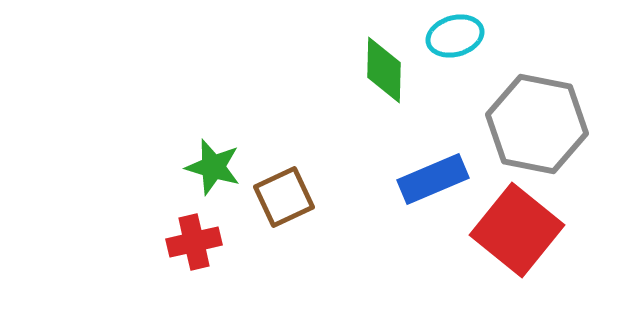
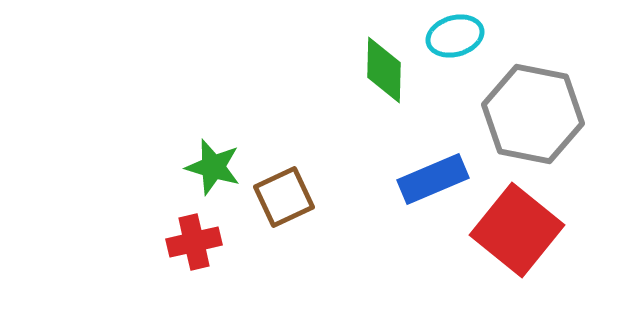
gray hexagon: moved 4 px left, 10 px up
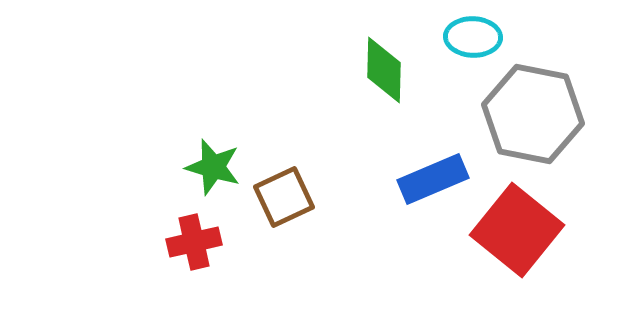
cyan ellipse: moved 18 px right, 1 px down; rotated 18 degrees clockwise
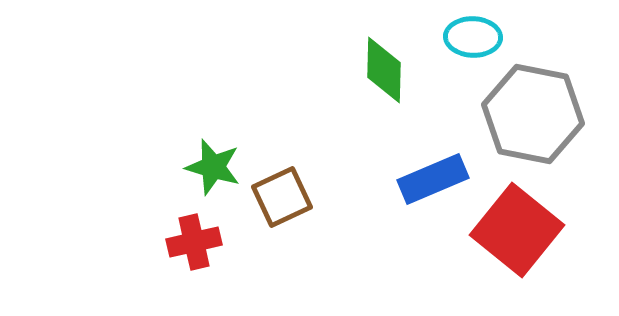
brown square: moved 2 px left
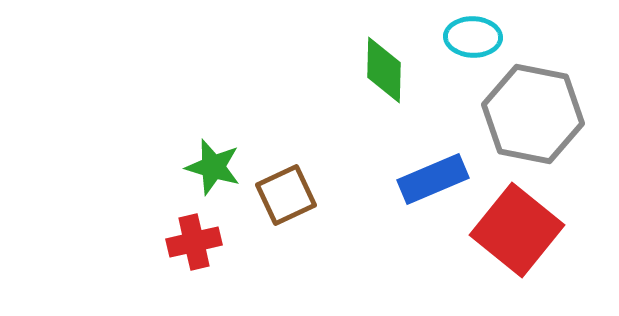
brown square: moved 4 px right, 2 px up
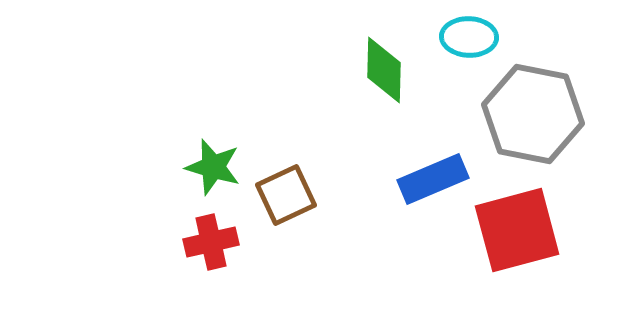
cyan ellipse: moved 4 px left
red square: rotated 36 degrees clockwise
red cross: moved 17 px right
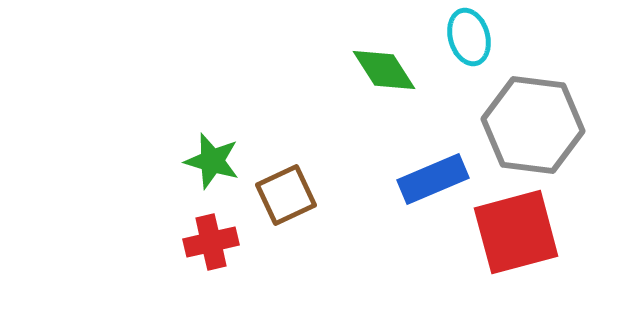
cyan ellipse: rotated 72 degrees clockwise
green diamond: rotated 34 degrees counterclockwise
gray hexagon: moved 11 px down; rotated 4 degrees counterclockwise
green star: moved 1 px left, 6 px up
red square: moved 1 px left, 2 px down
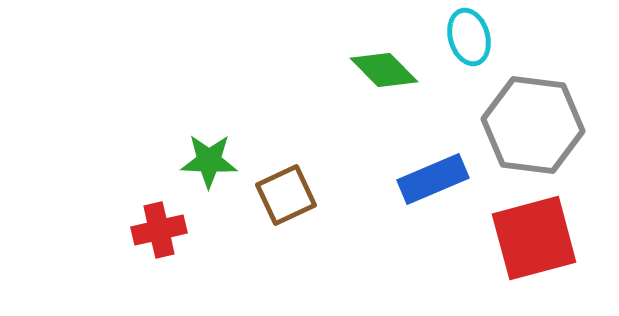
green diamond: rotated 12 degrees counterclockwise
green star: moved 3 px left; rotated 14 degrees counterclockwise
red square: moved 18 px right, 6 px down
red cross: moved 52 px left, 12 px up
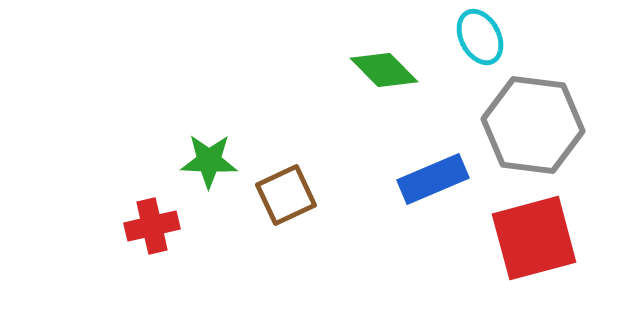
cyan ellipse: moved 11 px right; rotated 12 degrees counterclockwise
red cross: moved 7 px left, 4 px up
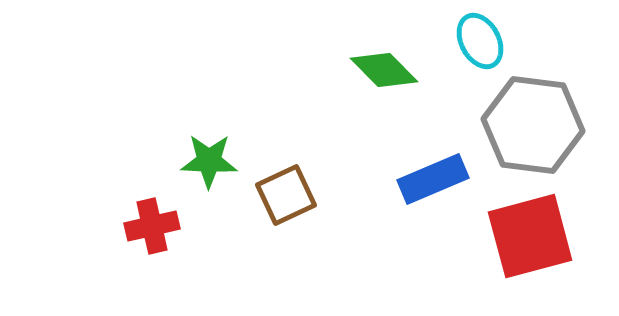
cyan ellipse: moved 4 px down
red square: moved 4 px left, 2 px up
